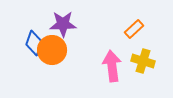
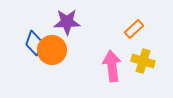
purple star: moved 4 px right, 2 px up
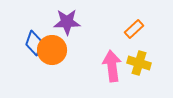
yellow cross: moved 4 px left, 2 px down
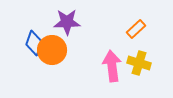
orange rectangle: moved 2 px right
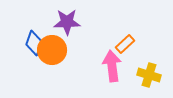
orange rectangle: moved 11 px left, 15 px down
yellow cross: moved 10 px right, 12 px down
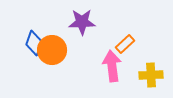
purple star: moved 15 px right
yellow cross: moved 2 px right; rotated 20 degrees counterclockwise
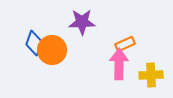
orange rectangle: rotated 18 degrees clockwise
pink arrow: moved 7 px right, 2 px up; rotated 8 degrees clockwise
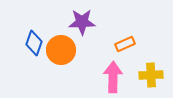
orange circle: moved 9 px right
pink arrow: moved 6 px left, 13 px down
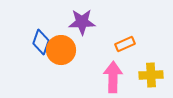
blue diamond: moved 7 px right, 1 px up
